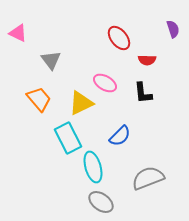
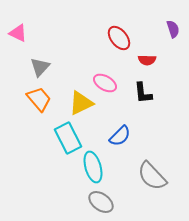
gray triangle: moved 11 px left, 7 px down; rotated 20 degrees clockwise
gray semicircle: moved 4 px right, 2 px up; rotated 112 degrees counterclockwise
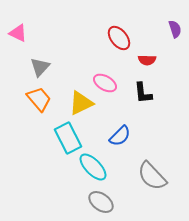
purple semicircle: moved 2 px right
cyan ellipse: rotated 28 degrees counterclockwise
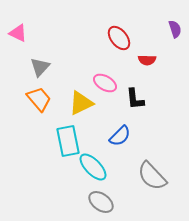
black L-shape: moved 8 px left, 6 px down
cyan rectangle: moved 3 px down; rotated 16 degrees clockwise
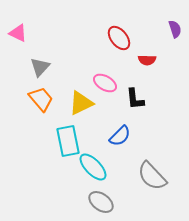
orange trapezoid: moved 2 px right
